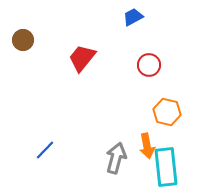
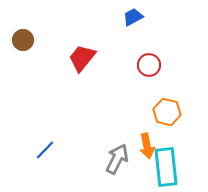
gray arrow: moved 1 px right, 1 px down; rotated 12 degrees clockwise
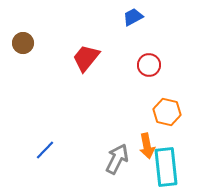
brown circle: moved 3 px down
red trapezoid: moved 4 px right
